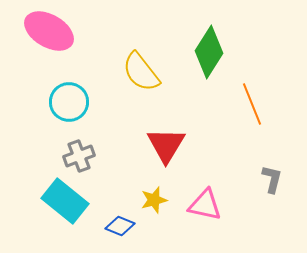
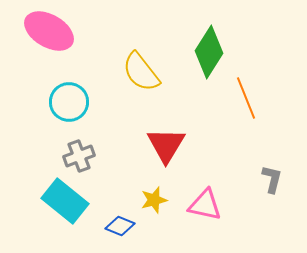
orange line: moved 6 px left, 6 px up
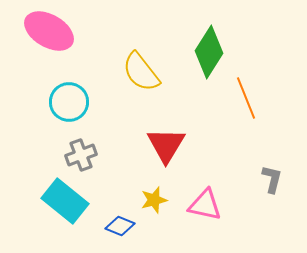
gray cross: moved 2 px right, 1 px up
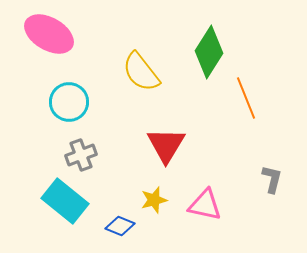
pink ellipse: moved 3 px down
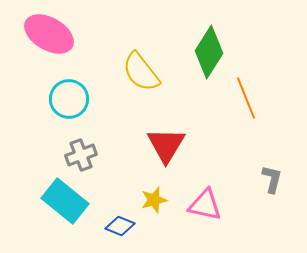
cyan circle: moved 3 px up
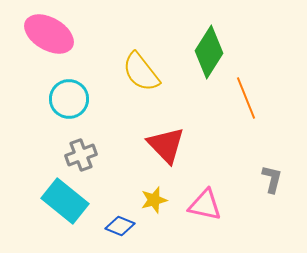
red triangle: rotated 15 degrees counterclockwise
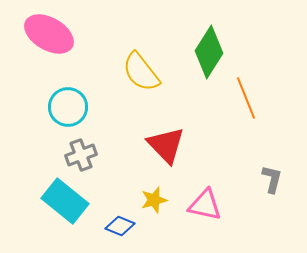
cyan circle: moved 1 px left, 8 px down
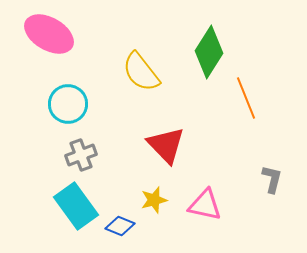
cyan circle: moved 3 px up
cyan rectangle: moved 11 px right, 5 px down; rotated 15 degrees clockwise
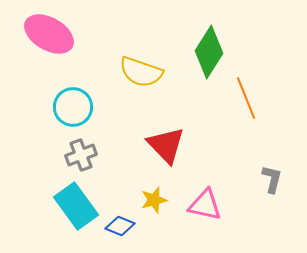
yellow semicircle: rotated 33 degrees counterclockwise
cyan circle: moved 5 px right, 3 px down
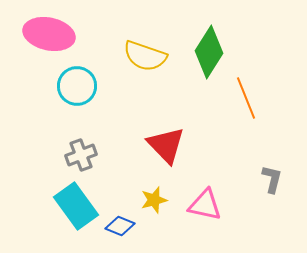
pink ellipse: rotated 18 degrees counterclockwise
yellow semicircle: moved 4 px right, 16 px up
cyan circle: moved 4 px right, 21 px up
